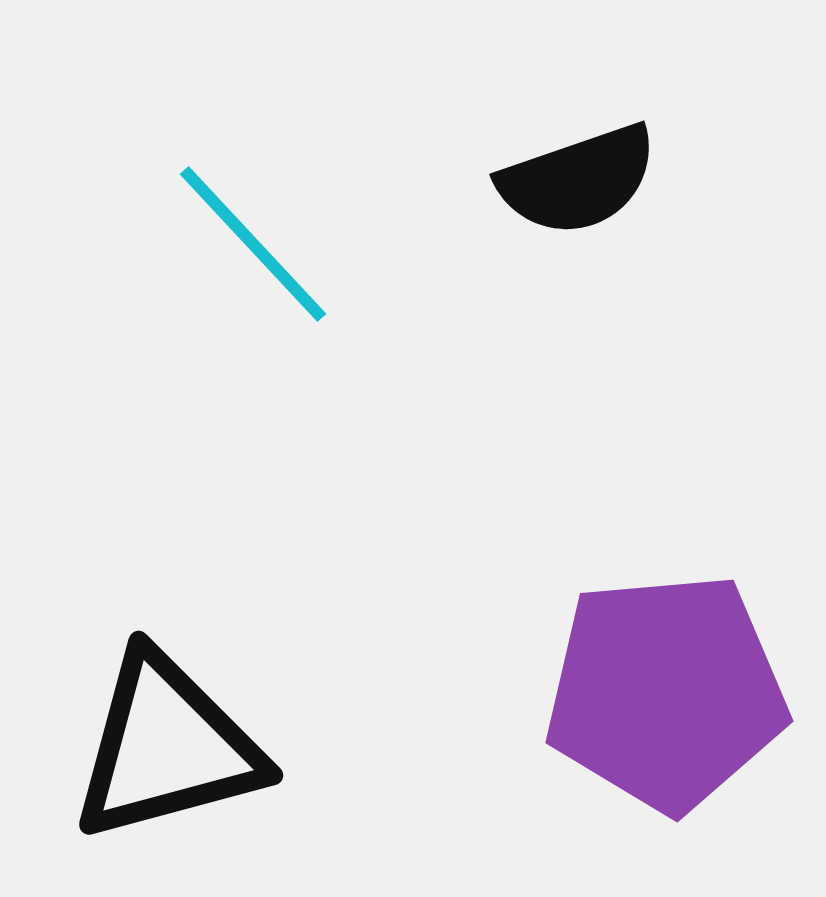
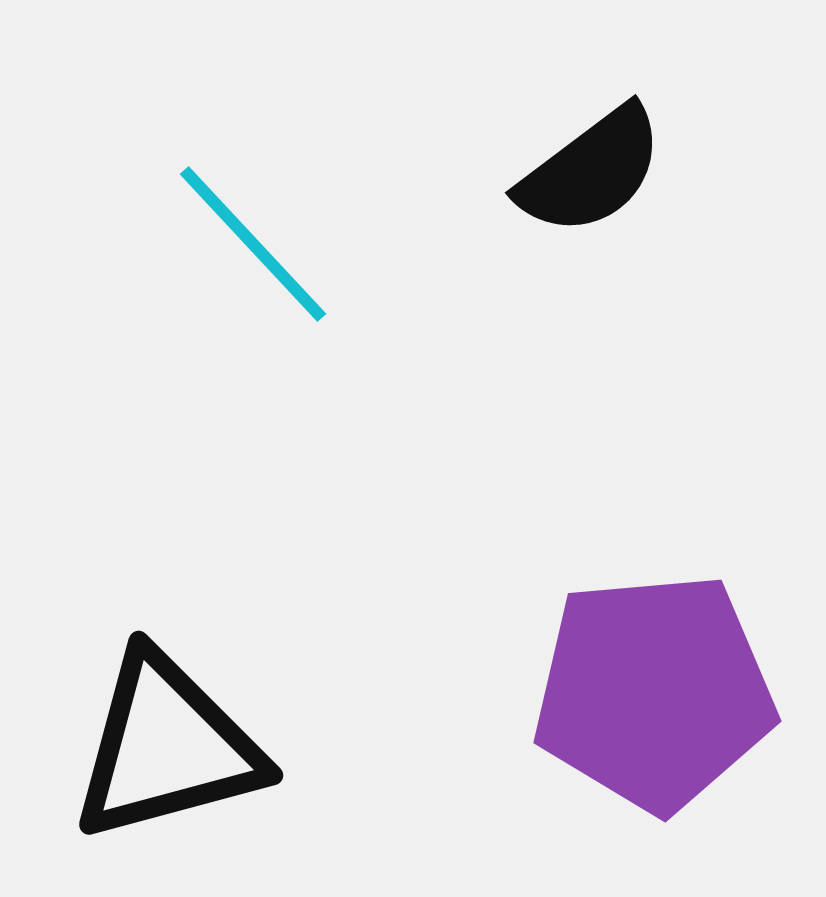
black semicircle: moved 13 px right, 9 px up; rotated 18 degrees counterclockwise
purple pentagon: moved 12 px left
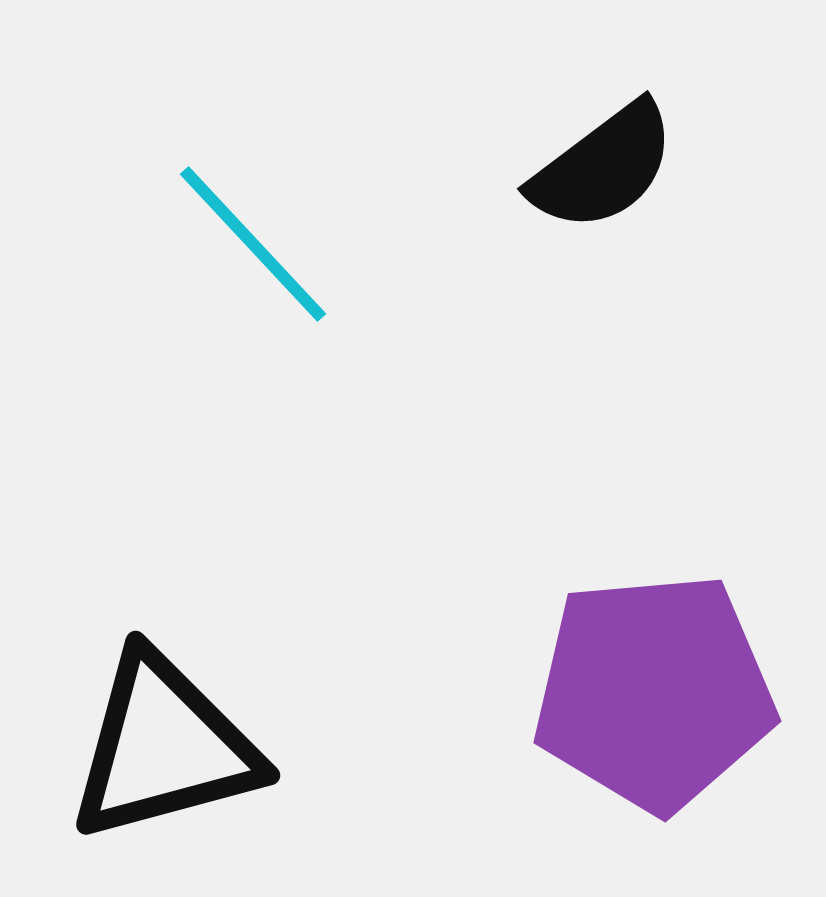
black semicircle: moved 12 px right, 4 px up
black triangle: moved 3 px left
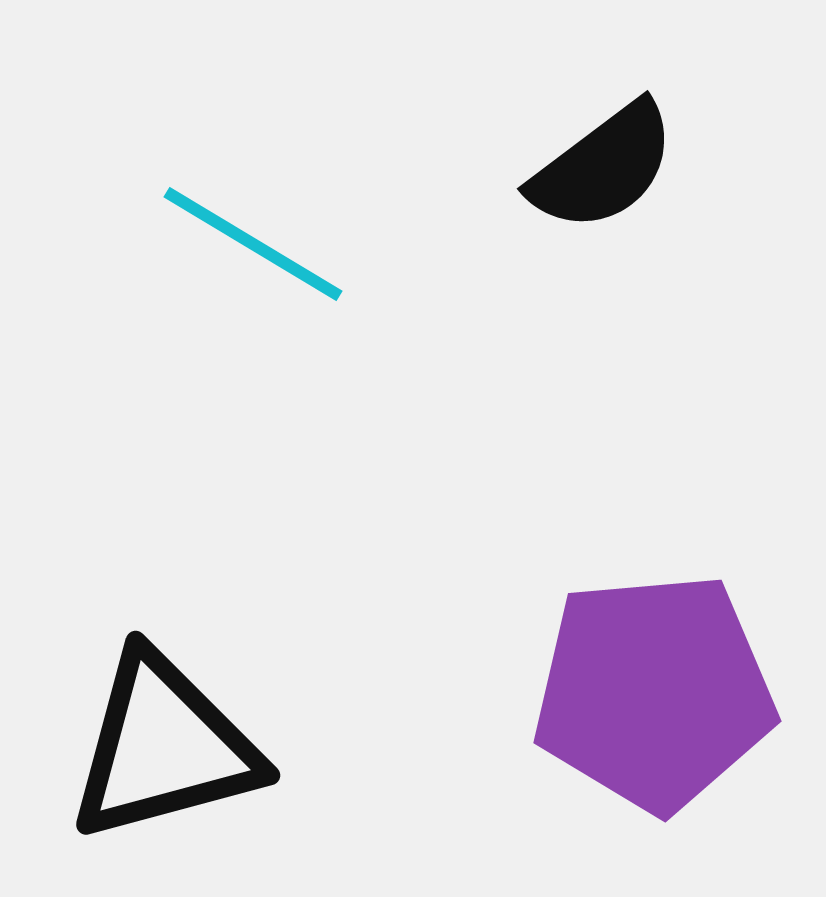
cyan line: rotated 16 degrees counterclockwise
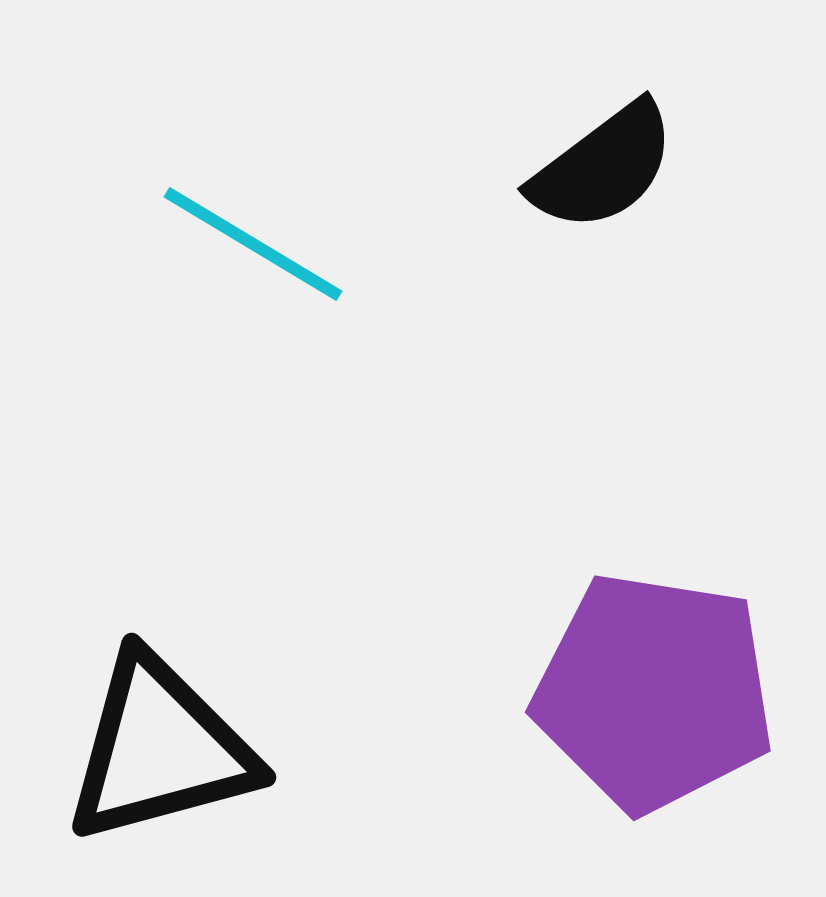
purple pentagon: rotated 14 degrees clockwise
black triangle: moved 4 px left, 2 px down
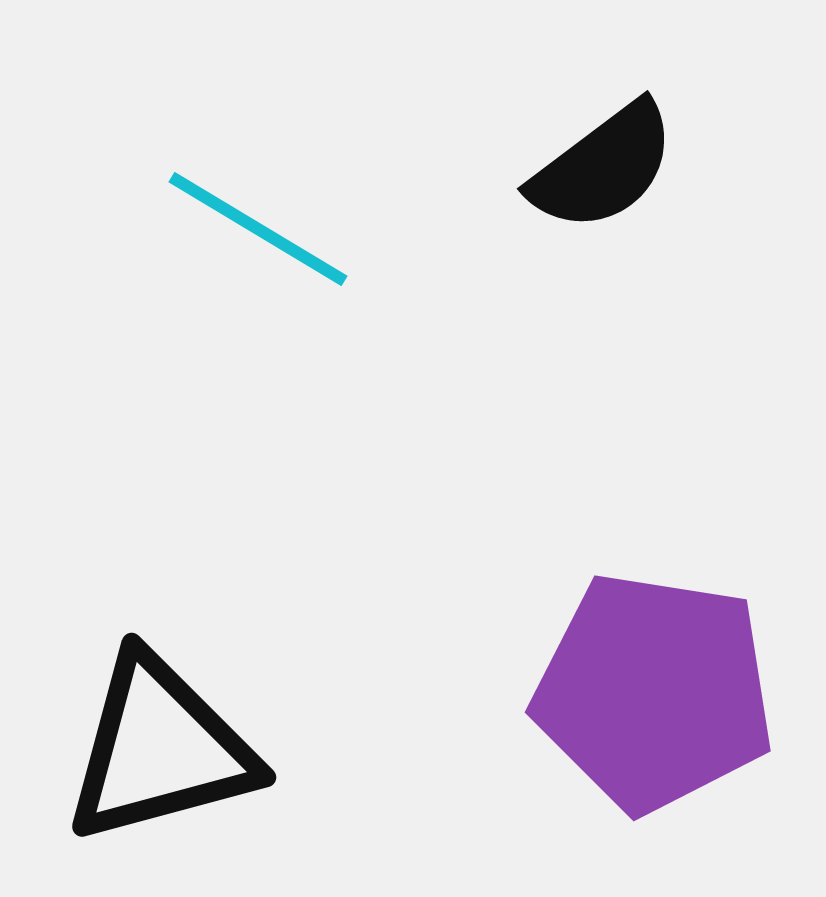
cyan line: moved 5 px right, 15 px up
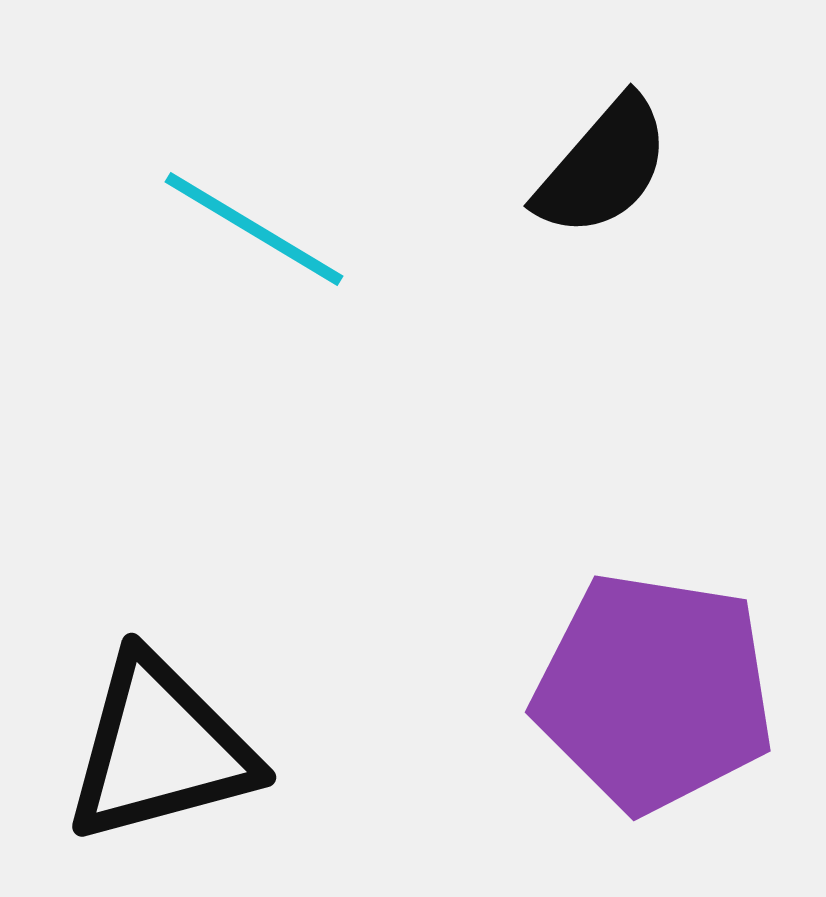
black semicircle: rotated 12 degrees counterclockwise
cyan line: moved 4 px left
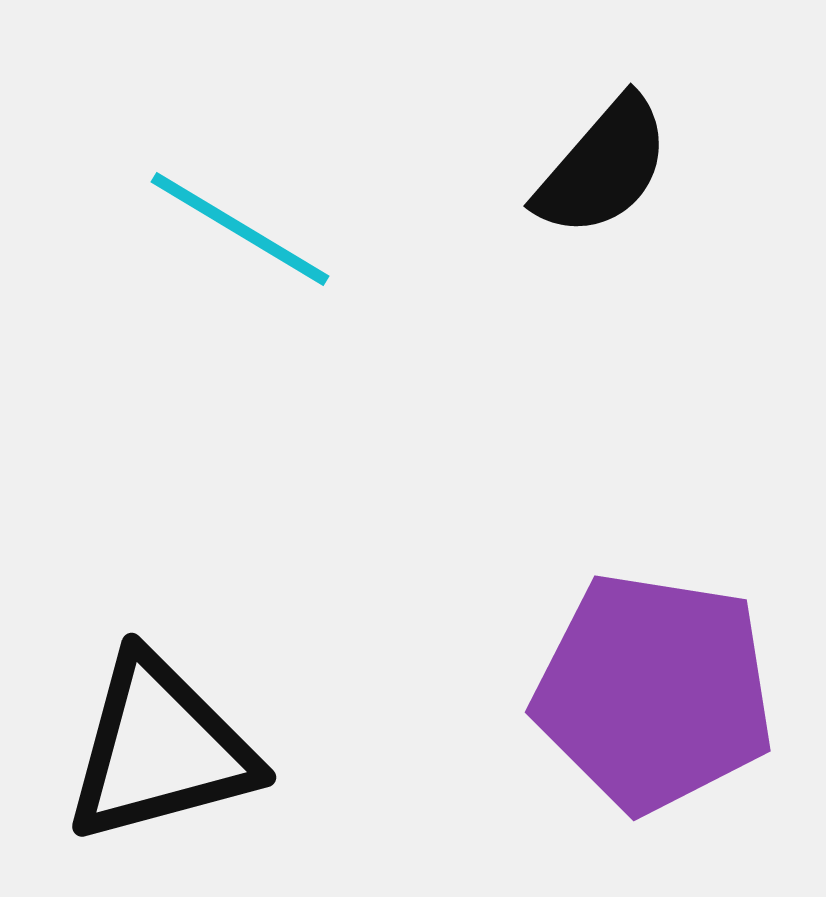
cyan line: moved 14 px left
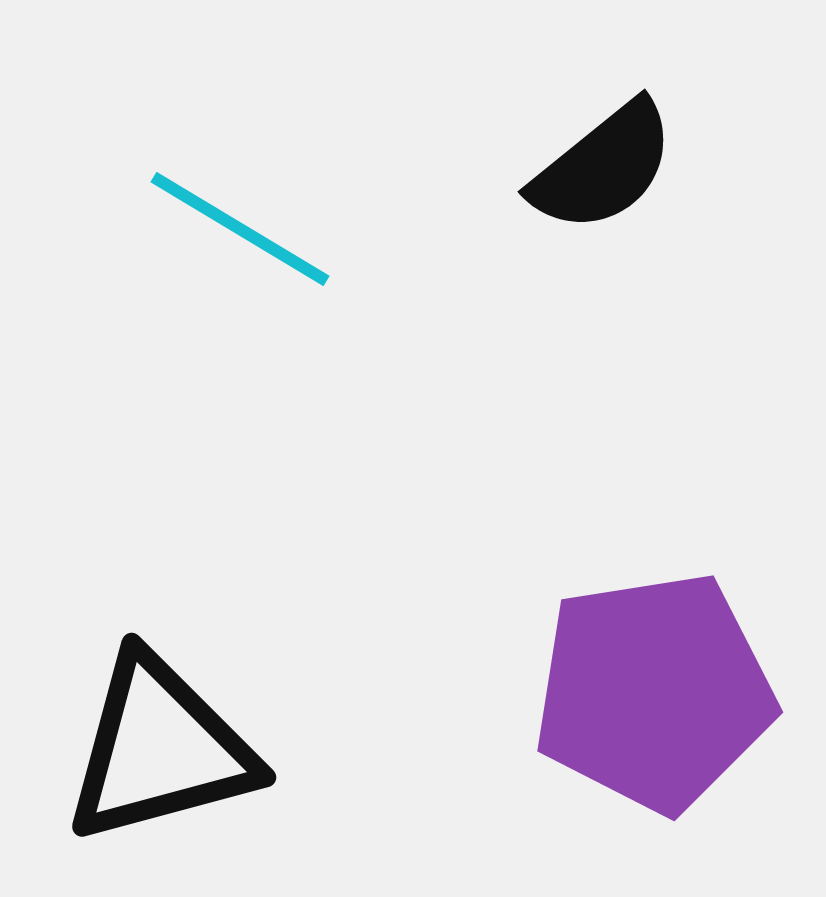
black semicircle: rotated 10 degrees clockwise
purple pentagon: rotated 18 degrees counterclockwise
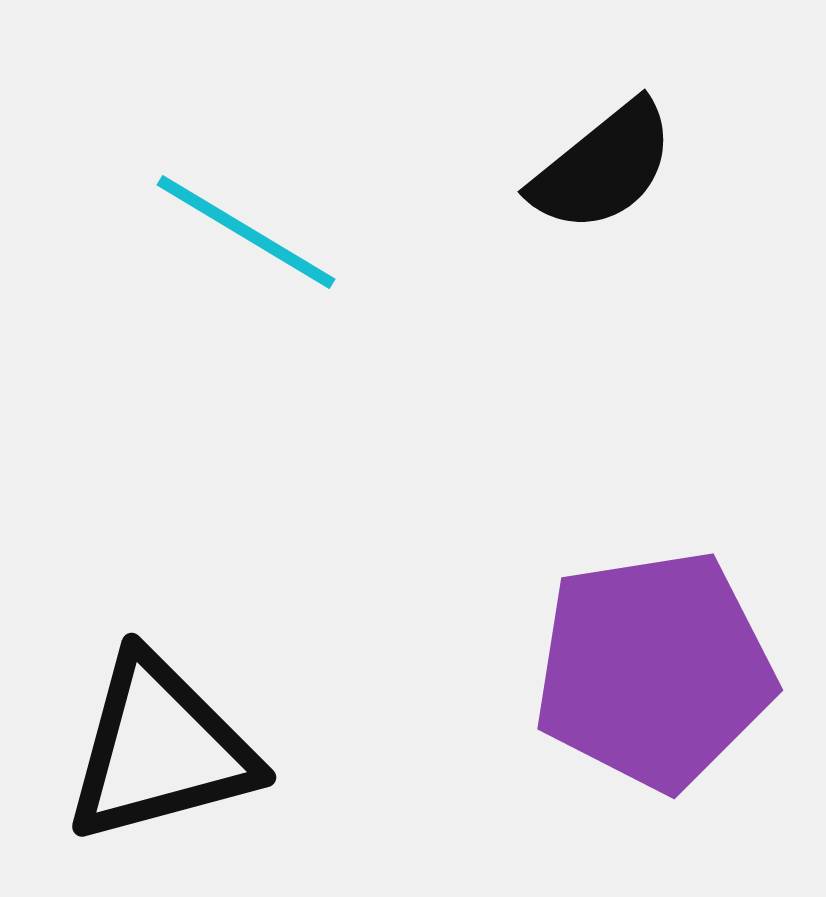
cyan line: moved 6 px right, 3 px down
purple pentagon: moved 22 px up
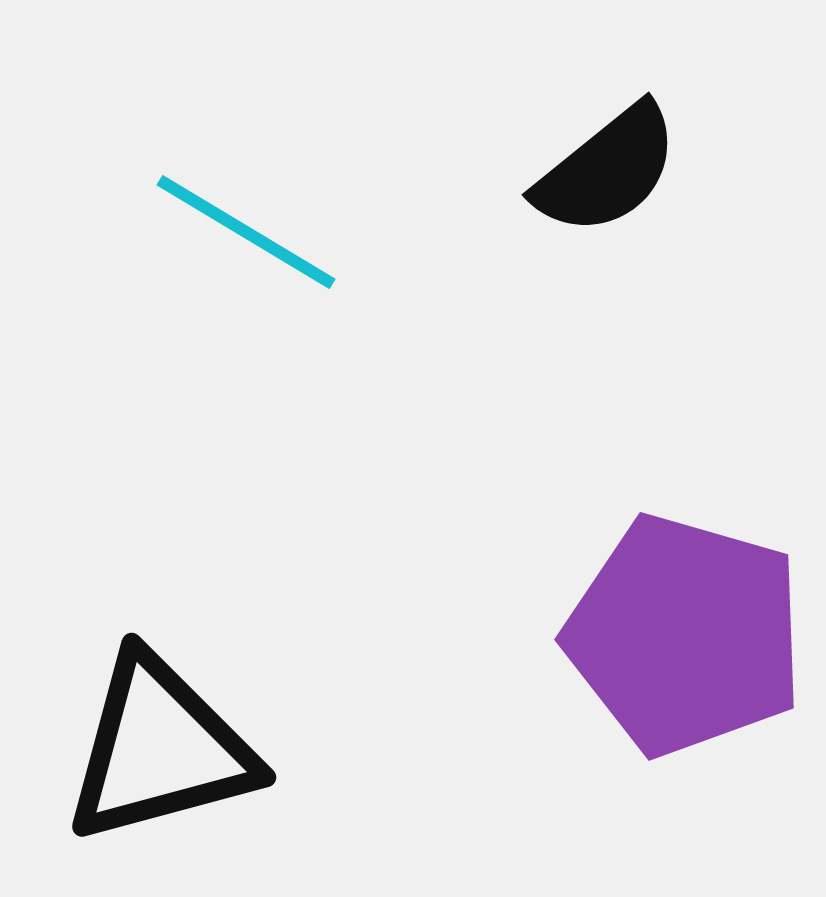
black semicircle: moved 4 px right, 3 px down
purple pentagon: moved 31 px right, 35 px up; rotated 25 degrees clockwise
